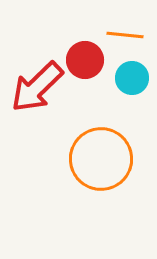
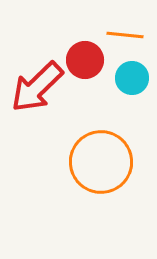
orange circle: moved 3 px down
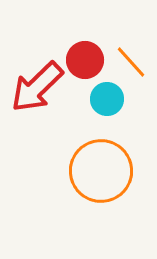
orange line: moved 6 px right, 27 px down; rotated 42 degrees clockwise
cyan circle: moved 25 px left, 21 px down
orange circle: moved 9 px down
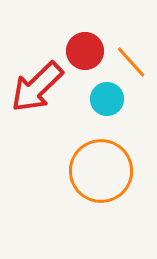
red circle: moved 9 px up
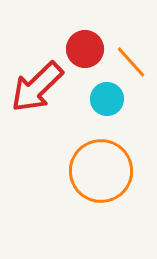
red circle: moved 2 px up
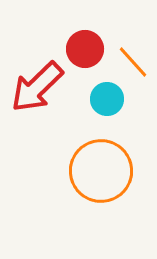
orange line: moved 2 px right
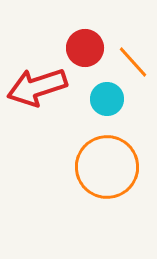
red circle: moved 1 px up
red arrow: rotated 26 degrees clockwise
orange circle: moved 6 px right, 4 px up
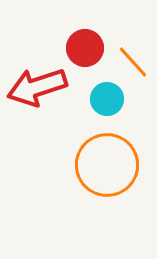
orange circle: moved 2 px up
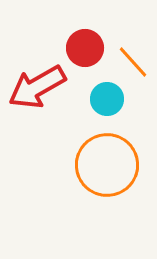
red arrow: rotated 12 degrees counterclockwise
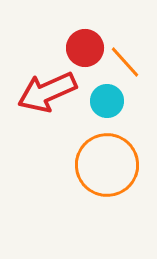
orange line: moved 8 px left
red arrow: moved 10 px right, 5 px down; rotated 6 degrees clockwise
cyan circle: moved 2 px down
